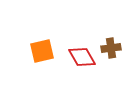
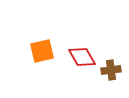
brown cross: moved 22 px down
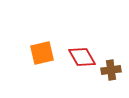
orange square: moved 2 px down
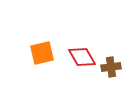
brown cross: moved 3 px up
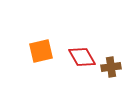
orange square: moved 1 px left, 2 px up
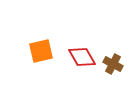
brown cross: moved 2 px right, 3 px up; rotated 36 degrees clockwise
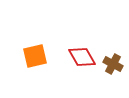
orange square: moved 6 px left, 5 px down
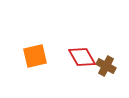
brown cross: moved 7 px left, 2 px down
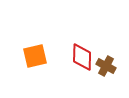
red diamond: rotated 32 degrees clockwise
